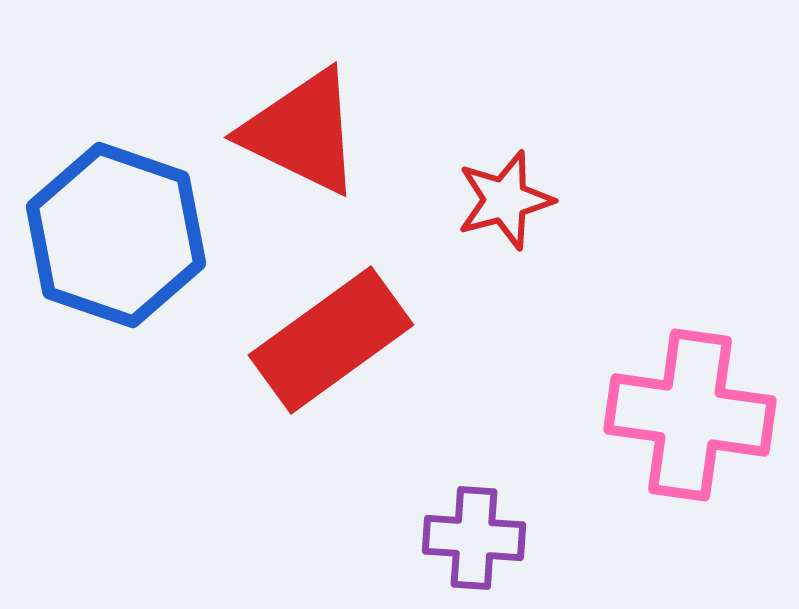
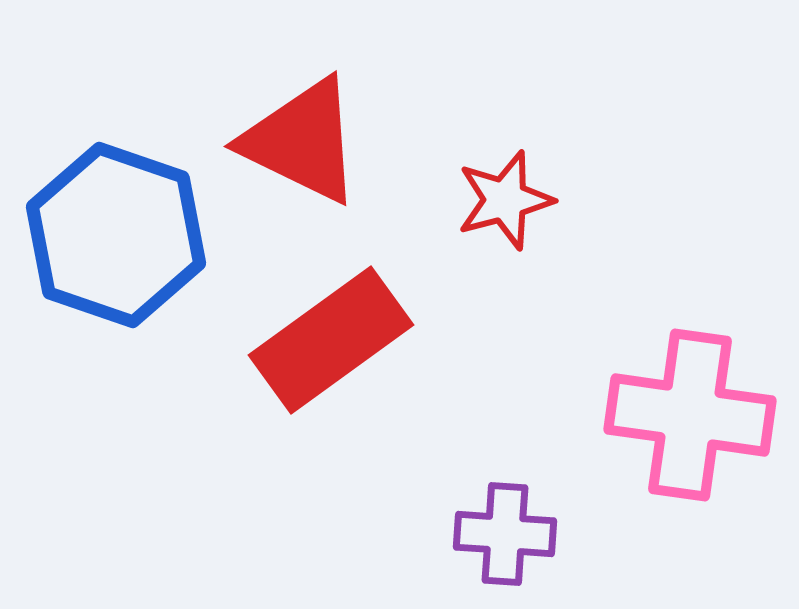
red triangle: moved 9 px down
purple cross: moved 31 px right, 4 px up
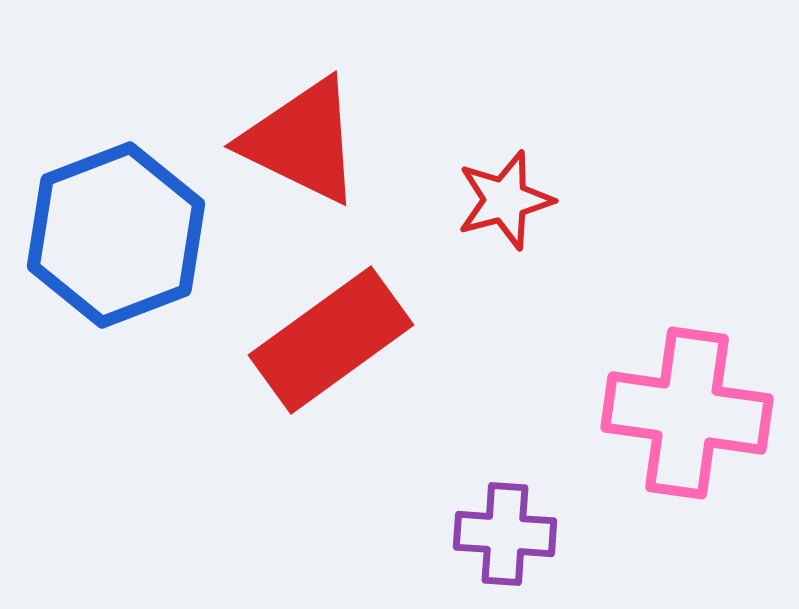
blue hexagon: rotated 20 degrees clockwise
pink cross: moved 3 px left, 2 px up
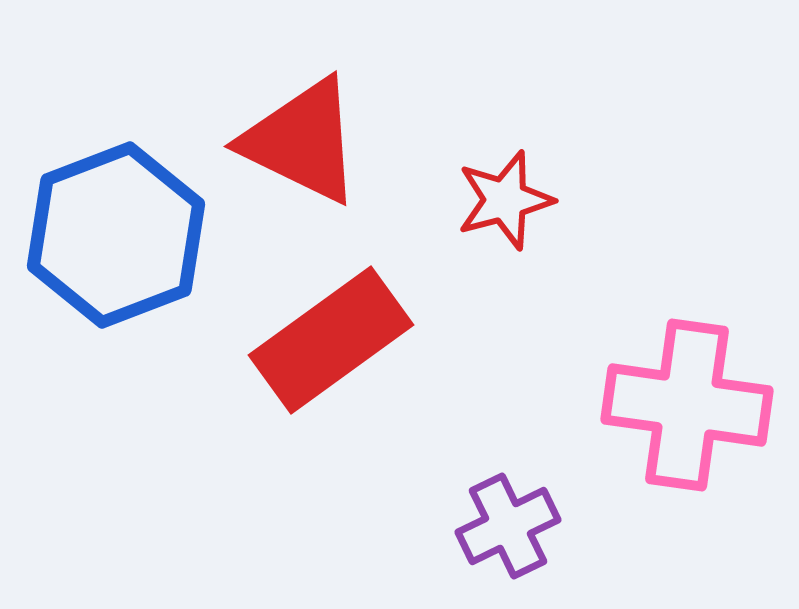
pink cross: moved 8 px up
purple cross: moved 3 px right, 8 px up; rotated 30 degrees counterclockwise
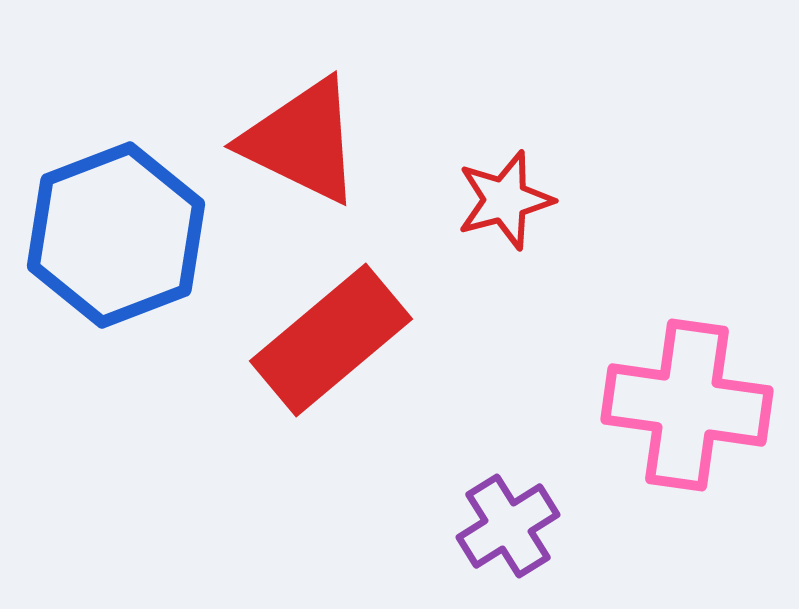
red rectangle: rotated 4 degrees counterclockwise
purple cross: rotated 6 degrees counterclockwise
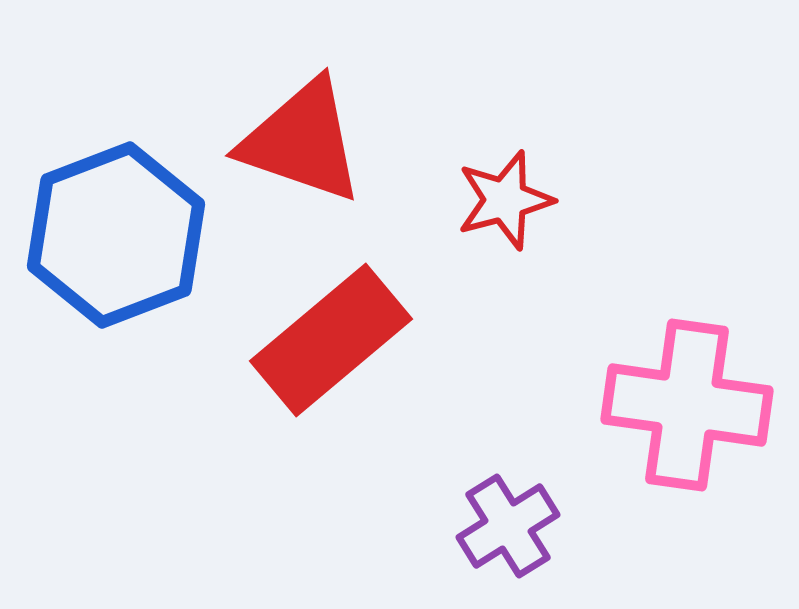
red triangle: rotated 7 degrees counterclockwise
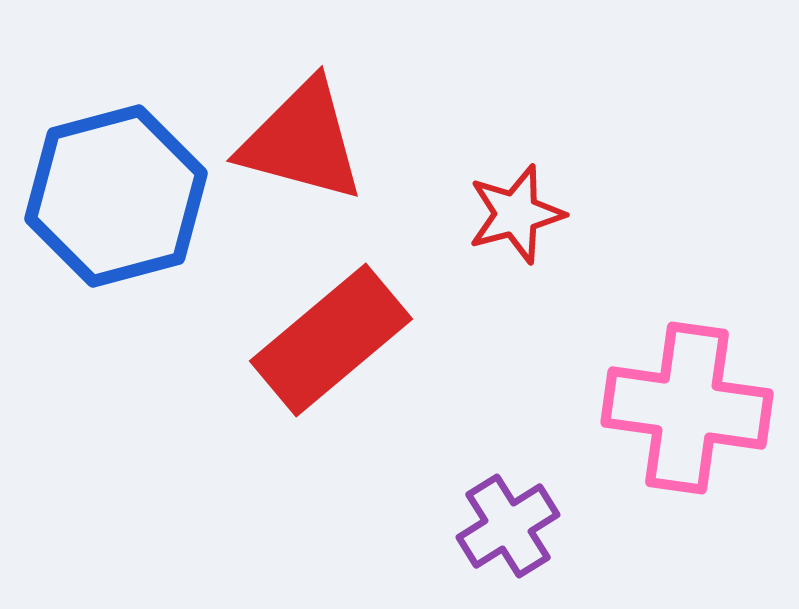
red triangle: rotated 4 degrees counterclockwise
red star: moved 11 px right, 14 px down
blue hexagon: moved 39 px up; rotated 6 degrees clockwise
pink cross: moved 3 px down
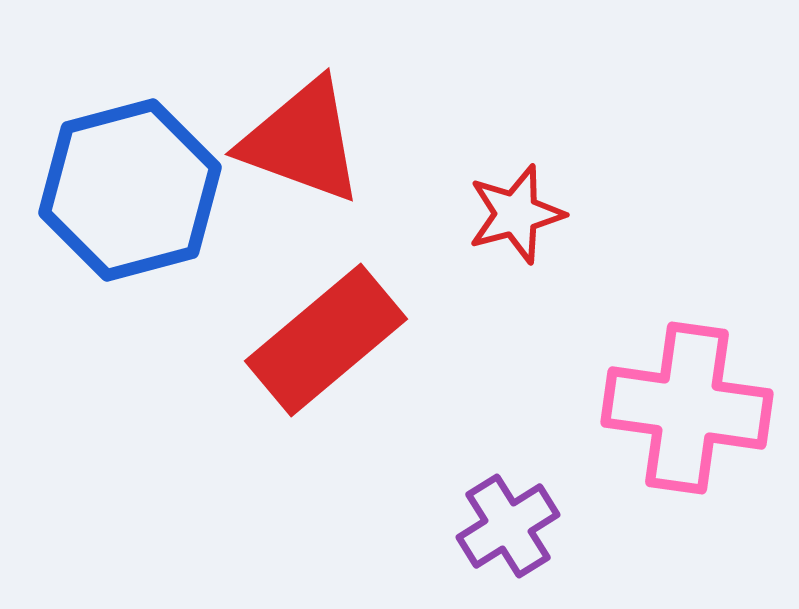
red triangle: rotated 5 degrees clockwise
blue hexagon: moved 14 px right, 6 px up
red rectangle: moved 5 px left
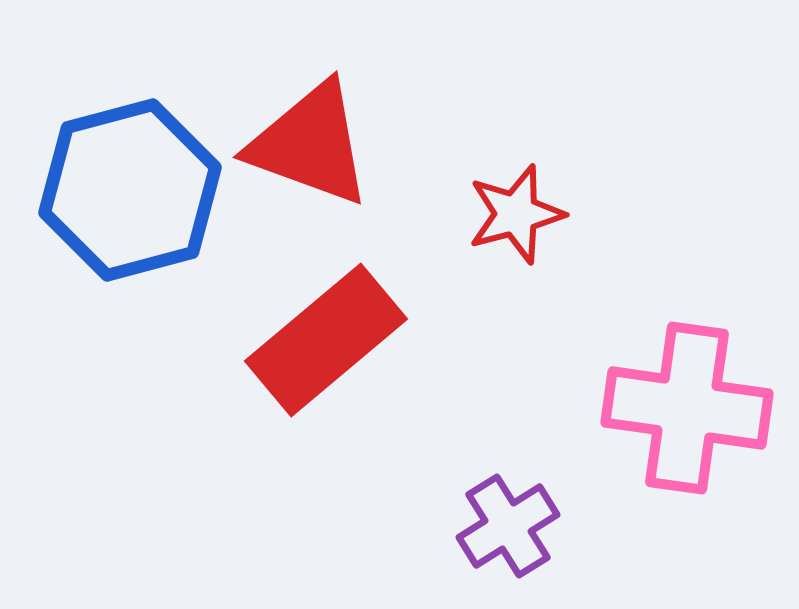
red triangle: moved 8 px right, 3 px down
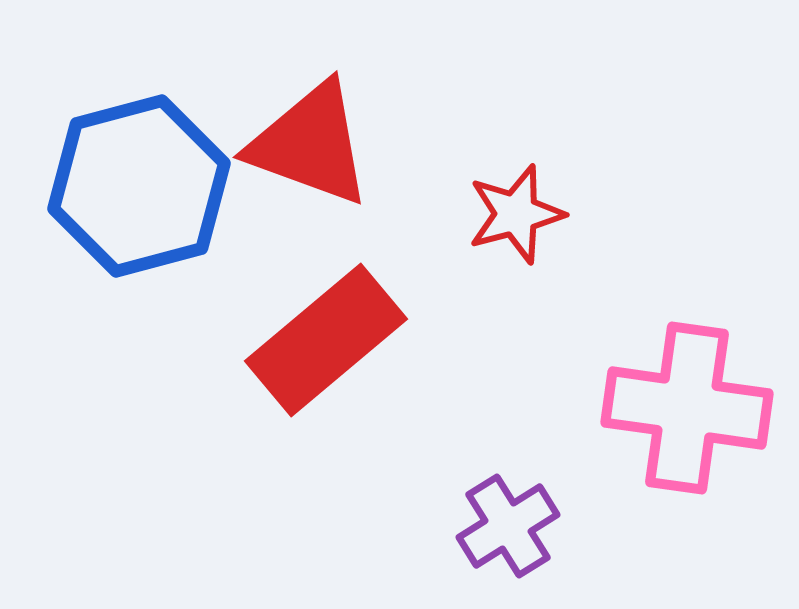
blue hexagon: moved 9 px right, 4 px up
